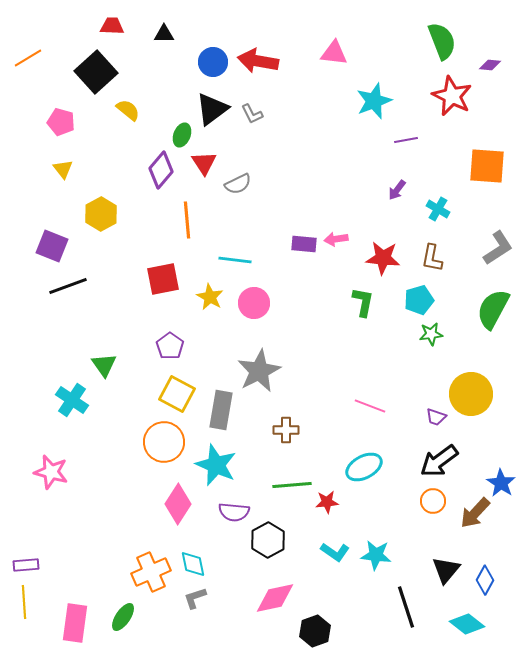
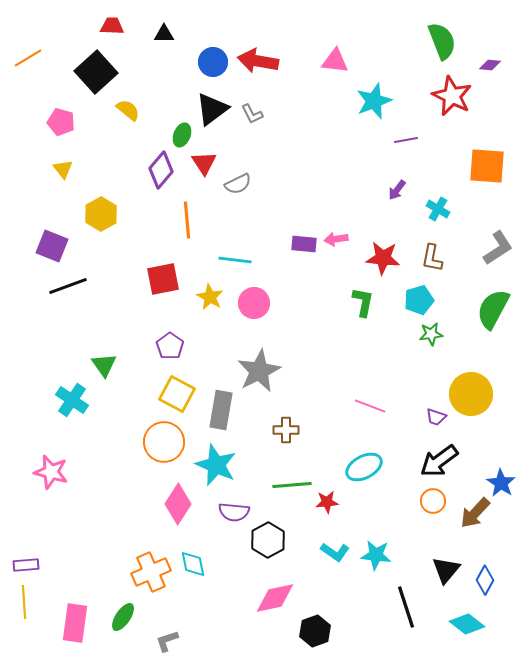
pink triangle at (334, 53): moved 1 px right, 8 px down
gray L-shape at (195, 598): moved 28 px left, 43 px down
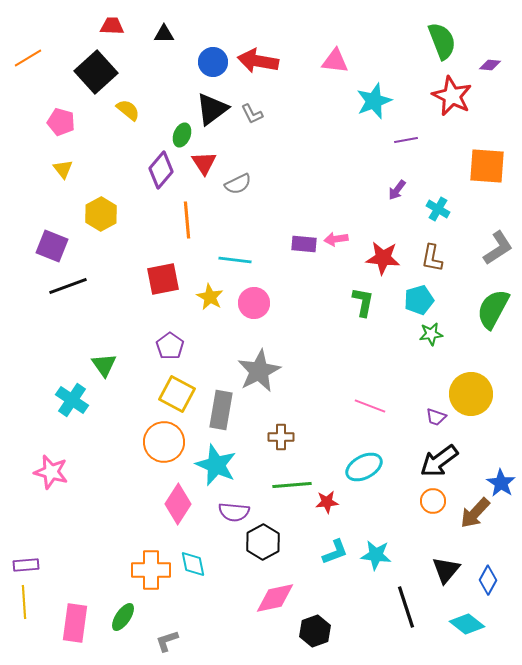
brown cross at (286, 430): moved 5 px left, 7 px down
black hexagon at (268, 540): moved 5 px left, 2 px down
cyan L-shape at (335, 552): rotated 56 degrees counterclockwise
orange cross at (151, 572): moved 2 px up; rotated 24 degrees clockwise
blue diamond at (485, 580): moved 3 px right
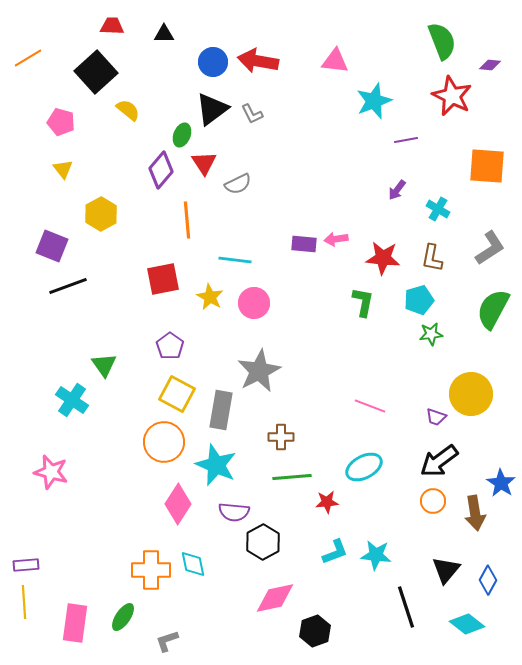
gray L-shape at (498, 248): moved 8 px left
green line at (292, 485): moved 8 px up
brown arrow at (475, 513): rotated 52 degrees counterclockwise
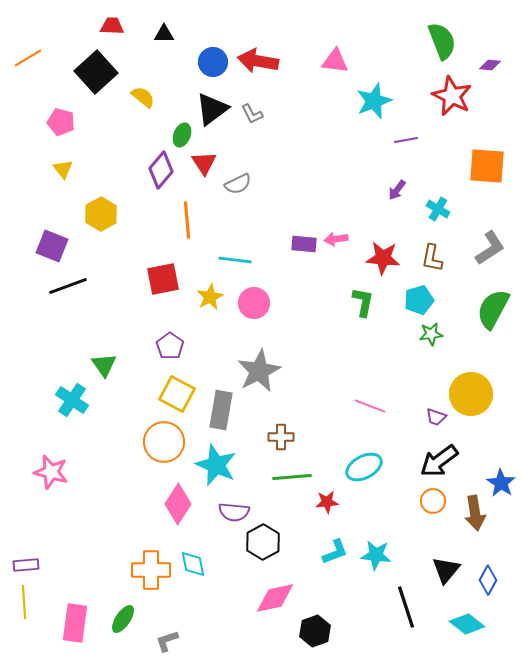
yellow semicircle at (128, 110): moved 15 px right, 13 px up
yellow star at (210, 297): rotated 16 degrees clockwise
green ellipse at (123, 617): moved 2 px down
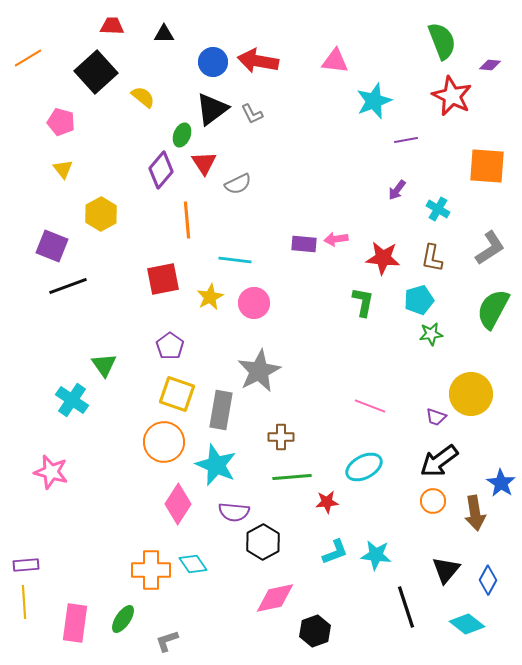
yellow square at (177, 394): rotated 9 degrees counterclockwise
cyan diamond at (193, 564): rotated 24 degrees counterclockwise
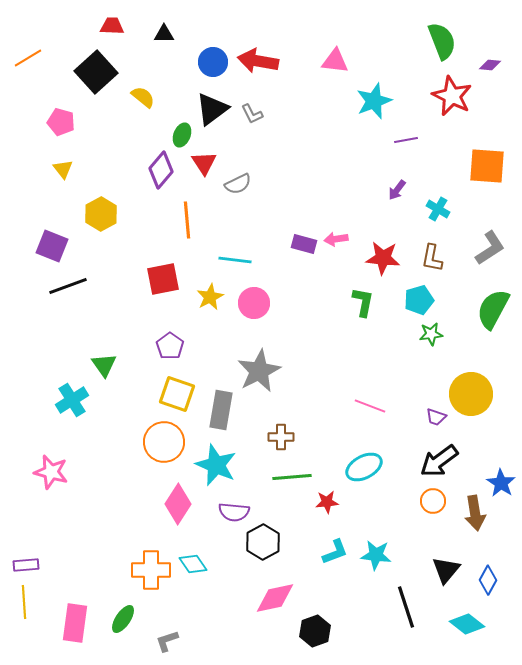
purple rectangle at (304, 244): rotated 10 degrees clockwise
cyan cross at (72, 400): rotated 24 degrees clockwise
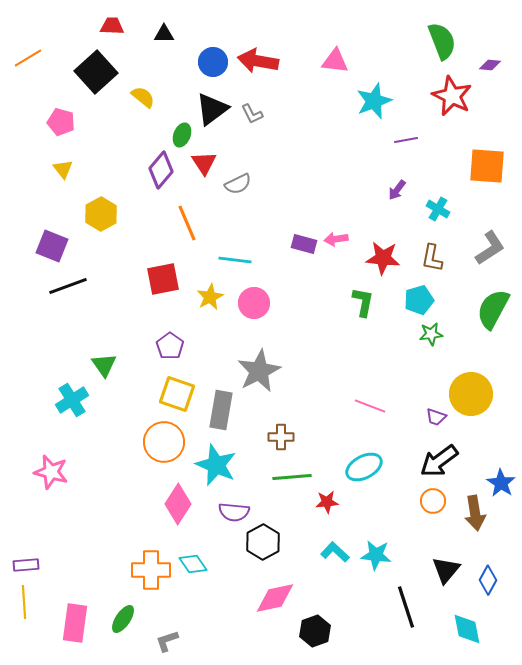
orange line at (187, 220): moved 3 px down; rotated 18 degrees counterclockwise
cyan L-shape at (335, 552): rotated 116 degrees counterclockwise
cyan diamond at (467, 624): moved 5 px down; rotated 40 degrees clockwise
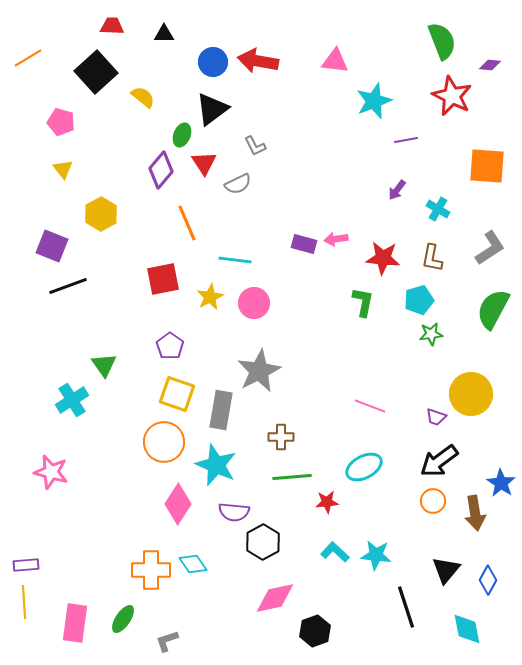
gray L-shape at (252, 114): moved 3 px right, 32 px down
